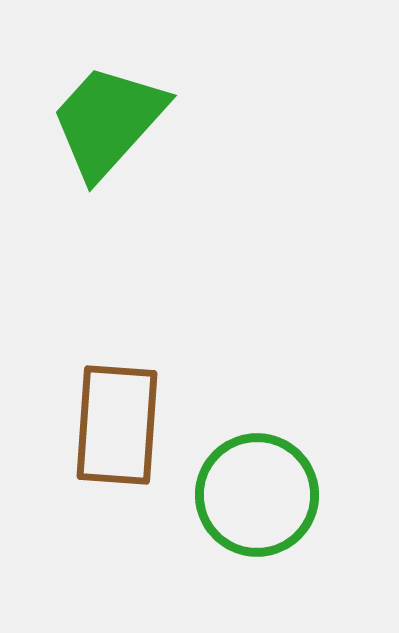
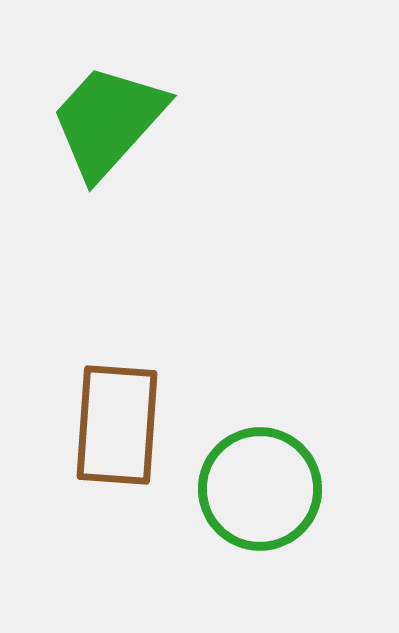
green circle: moved 3 px right, 6 px up
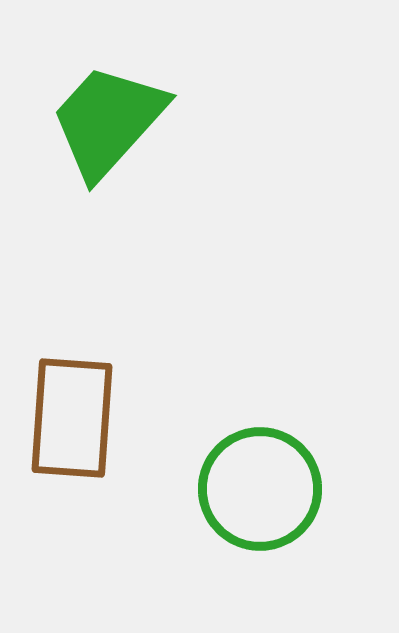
brown rectangle: moved 45 px left, 7 px up
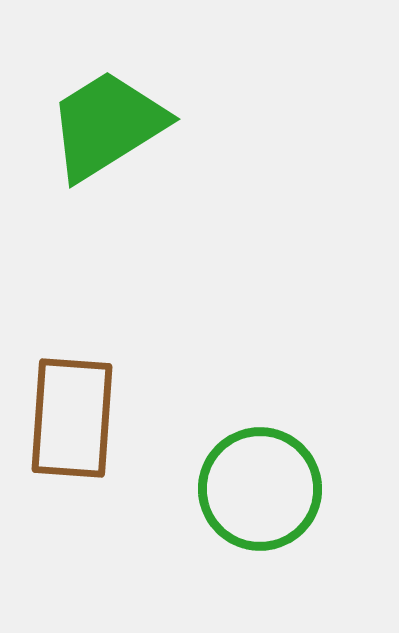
green trapezoid: moved 1 px left, 4 px down; rotated 16 degrees clockwise
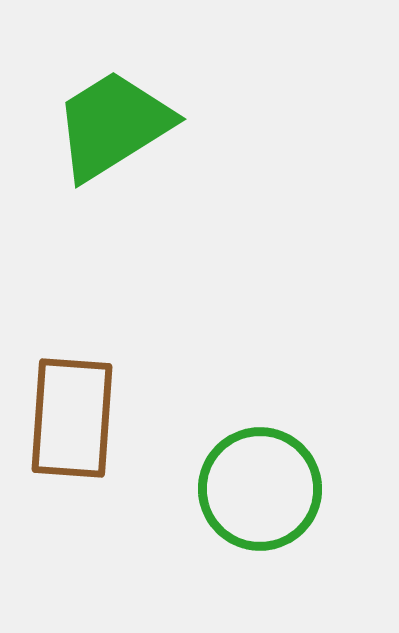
green trapezoid: moved 6 px right
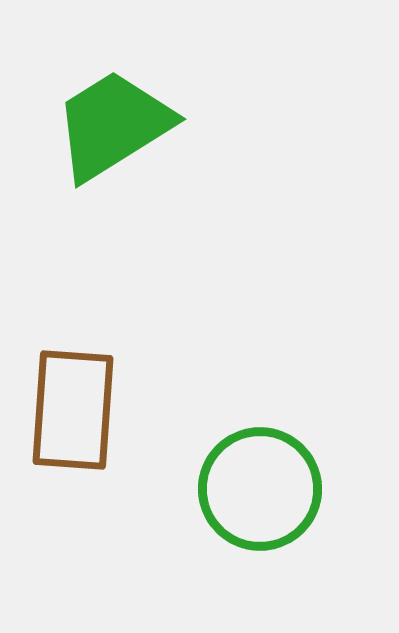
brown rectangle: moved 1 px right, 8 px up
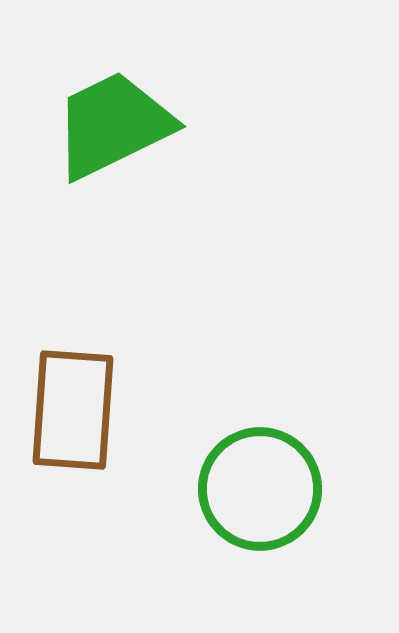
green trapezoid: rotated 6 degrees clockwise
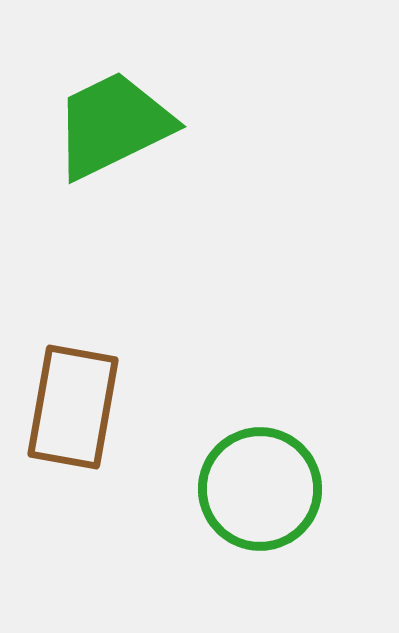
brown rectangle: moved 3 px up; rotated 6 degrees clockwise
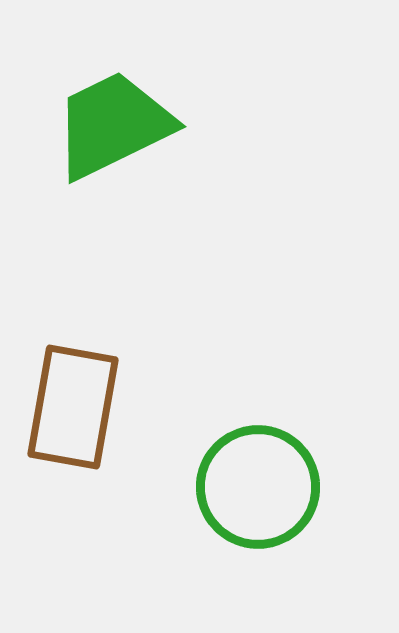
green circle: moved 2 px left, 2 px up
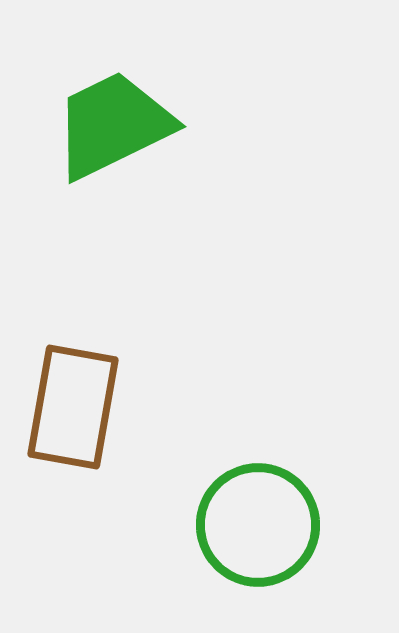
green circle: moved 38 px down
